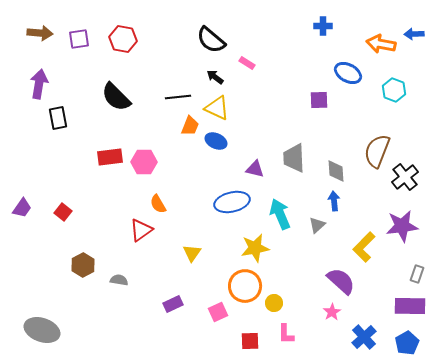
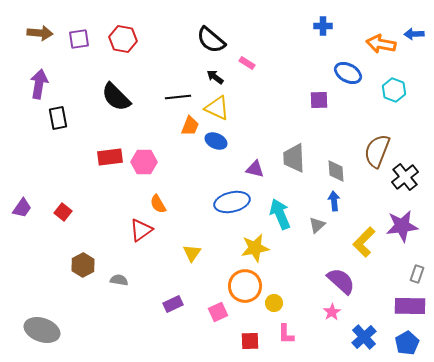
yellow L-shape at (364, 247): moved 5 px up
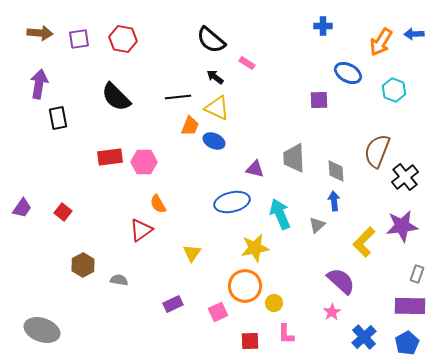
orange arrow at (381, 44): moved 2 px up; rotated 68 degrees counterclockwise
blue ellipse at (216, 141): moved 2 px left
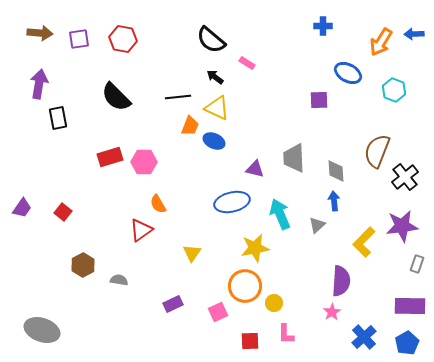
red rectangle at (110, 157): rotated 10 degrees counterclockwise
gray rectangle at (417, 274): moved 10 px up
purple semicircle at (341, 281): rotated 52 degrees clockwise
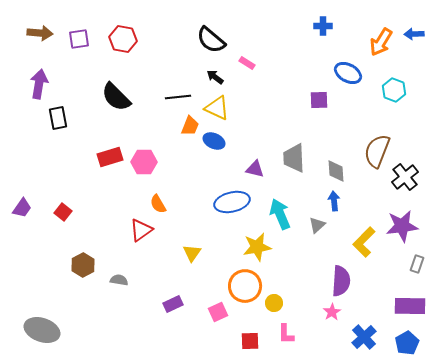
yellow star at (255, 248): moved 2 px right, 1 px up
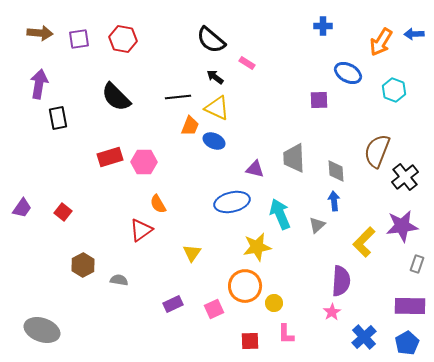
pink square at (218, 312): moved 4 px left, 3 px up
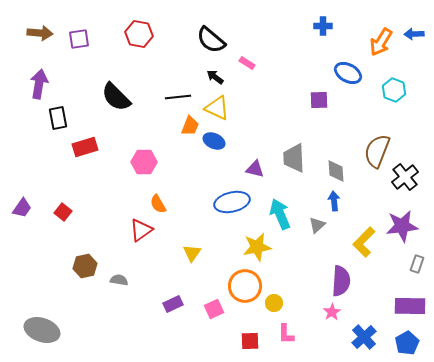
red hexagon at (123, 39): moved 16 px right, 5 px up
red rectangle at (110, 157): moved 25 px left, 10 px up
brown hexagon at (83, 265): moved 2 px right, 1 px down; rotated 15 degrees clockwise
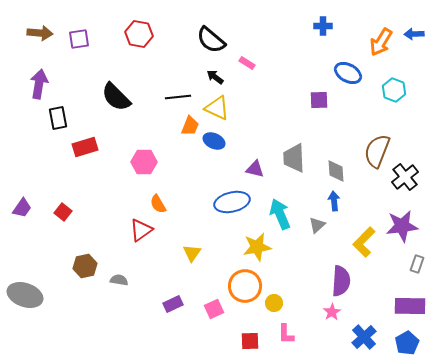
gray ellipse at (42, 330): moved 17 px left, 35 px up
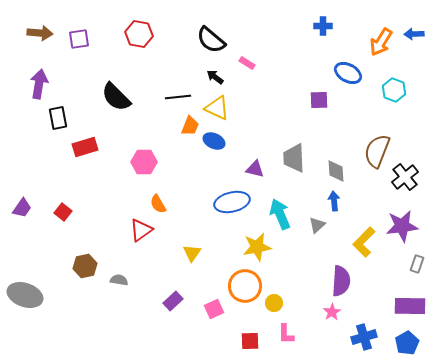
purple rectangle at (173, 304): moved 3 px up; rotated 18 degrees counterclockwise
blue cross at (364, 337): rotated 25 degrees clockwise
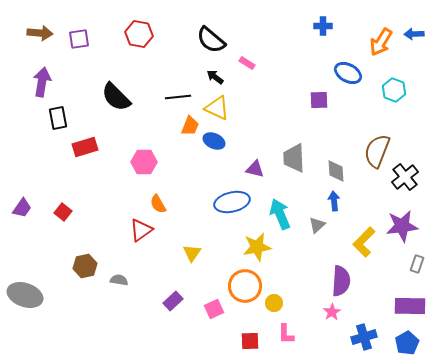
purple arrow at (39, 84): moved 3 px right, 2 px up
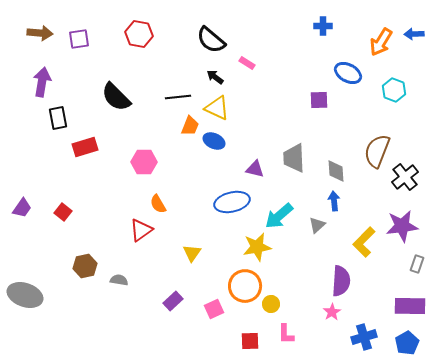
cyan arrow at (280, 214): moved 1 px left, 2 px down; rotated 108 degrees counterclockwise
yellow circle at (274, 303): moved 3 px left, 1 px down
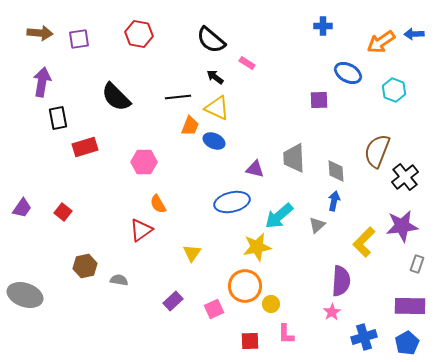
orange arrow at (381, 42): rotated 24 degrees clockwise
blue arrow at (334, 201): rotated 18 degrees clockwise
